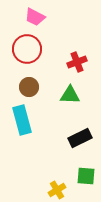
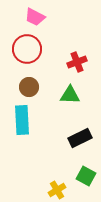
cyan rectangle: rotated 12 degrees clockwise
green square: rotated 24 degrees clockwise
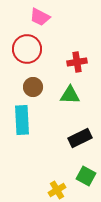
pink trapezoid: moved 5 px right
red cross: rotated 12 degrees clockwise
brown circle: moved 4 px right
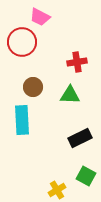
red circle: moved 5 px left, 7 px up
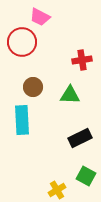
red cross: moved 5 px right, 2 px up
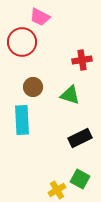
green triangle: rotated 15 degrees clockwise
green square: moved 6 px left, 3 px down
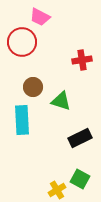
green triangle: moved 9 px left, 6 px down
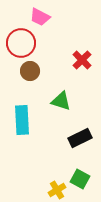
red circle: moved 1 px left, 1 px down
red cross: rotated 36 degrees counterclockwise
brown circle: moved 3 px left, 16 px up
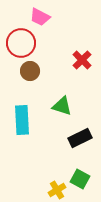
green triangle: moved 1 px right, 5 px down
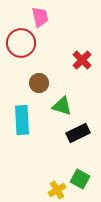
pink trapezoid: rotated 130 degrees counterclockwise
brown circle: moved 9 px right, 12 px down
black rectangle: moved 2 px left, 5 px up
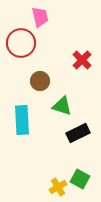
brown circle: moved 1 px right, 2 px up
yellow cross: moved 1 px right, 3 px up
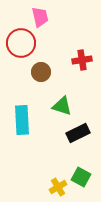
red cross: rotated 36 degrees clockwise
brown circle: moved 1 px right, 9 px up
green square: moved 1 px right, 2 px up
